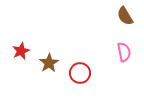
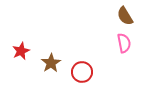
pink semicircle: moved 9 px up
brown star: moved 2 px right
red circle: moved 2 px right, 1 px up
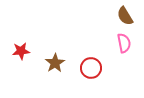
red star: rotated 18 degrees clockwise
brown star: moved 4 px right
red circle: moved 9 px right, 4 px up
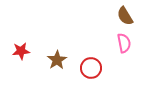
brown star: moved 2 px right, 3 px up
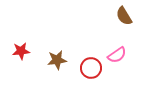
brown semicircle: moved 1 px left
pink semicircle: moved 7 px left, 12 px down; rotated 66 degrees clockwise
brown star: rotated 24 degrees clockwise
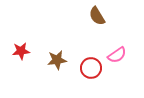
brown semicircle: moved 27 px left
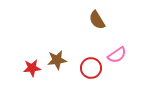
brown semicircle: moved 4 px down
red star: moved 11 px right, 17 px down
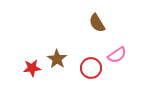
brown semicircle: moved 3 px down
brown star: moved 1 px up; rotated 30 degrees counterclockwise
